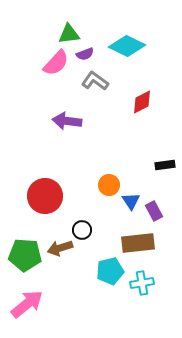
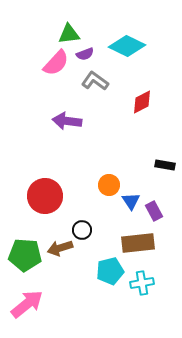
black rectangle: rotated 18 degrees clockwise
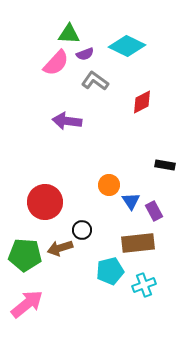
green triangle: rotated 10 degrees clockwise
red circle: moved 6 px down
cyan cross: moved 2 px right, 2 px down; rotated 10 degrees counterclockwise
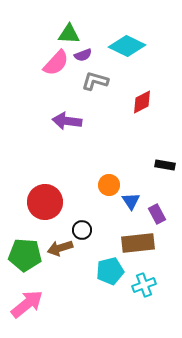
purple semicircle: moved 2 px left, 1 px down
gray L-shape: rotated 20 degrees counterclockwise
purple rectangle: moved 3 px right, 3 px down
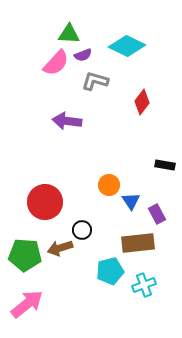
red diamond: rotated 25 degrees counterclockwise
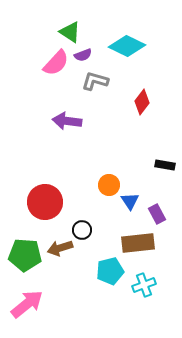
green triangle: moved 1 px right, 2 px up; rotated 30 degrees clockwise
blue triangle: moved 1 px left
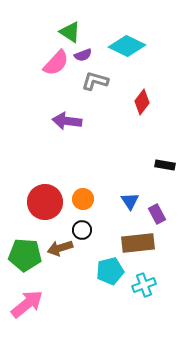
orange circle: moved 26 px left, 14 px down
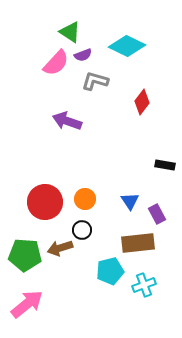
purple arrow: rotated 12 degrees clockwise
orange circle: moved 2 px right
